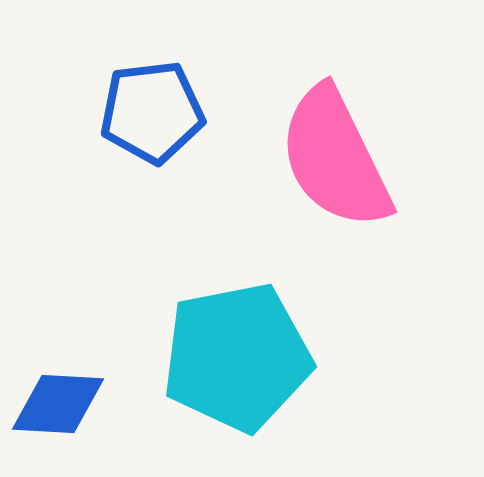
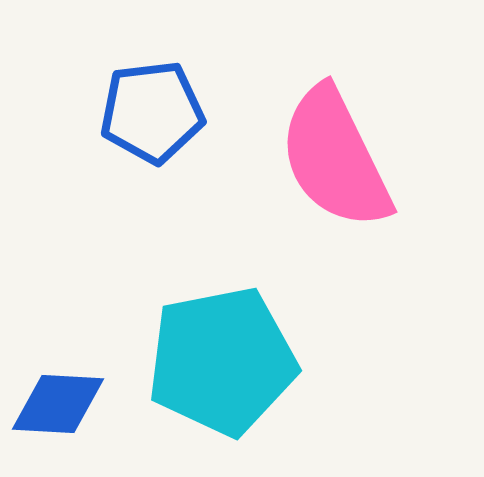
cyan pentagon: moved 15 px left, 4 px down
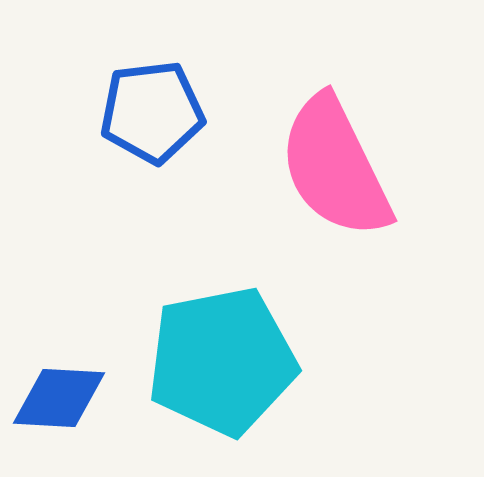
pink semicircle: moved 9 px down
blue diamond: moved 1 px right, 6 px up
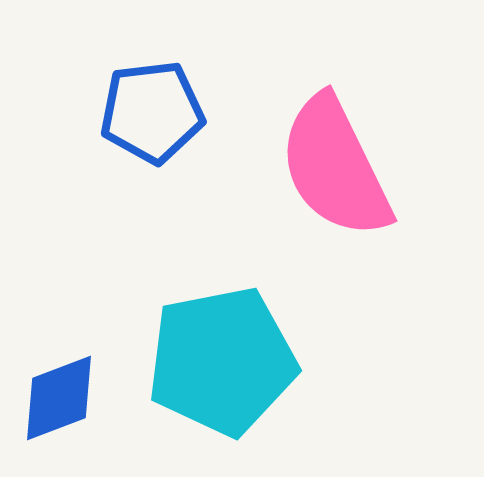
blue diamond: rotated 24 degrees counterclockwise
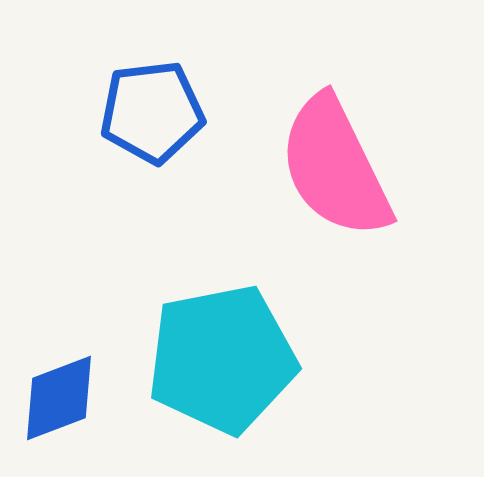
cyan pentagon: moved 2 px up
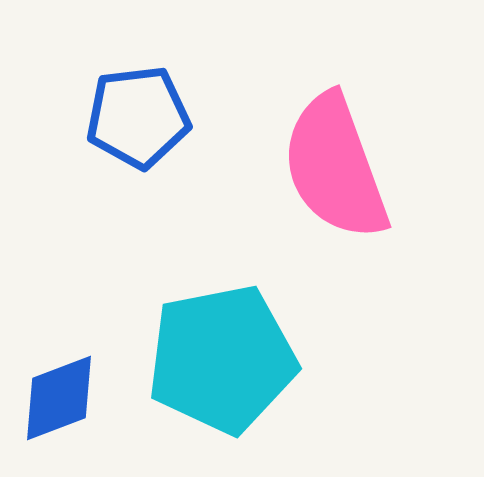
blue pentagon: moved 14 px left, 5 px down
pink semicircle: rotated 6 degrees clockwise
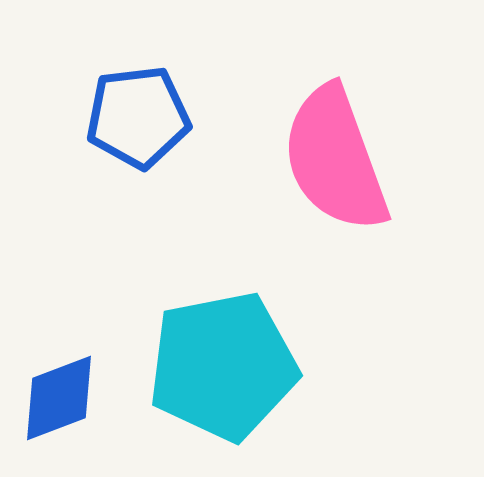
pink semicircle: moved 8 px up
cyan pentagon: moved 1 px right, 7 px down
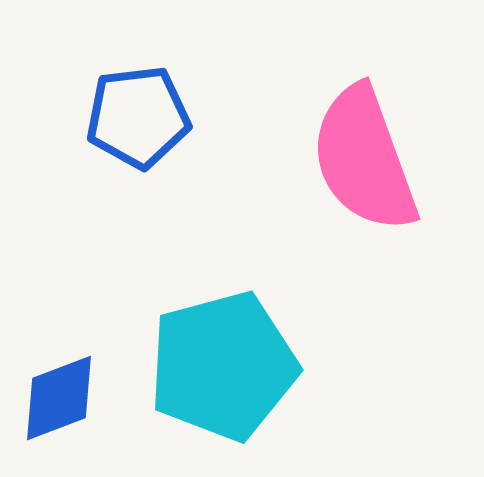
pink semicircle: moved 29 px right
cyan pentagon: rotated 4 degrees counterclockwise
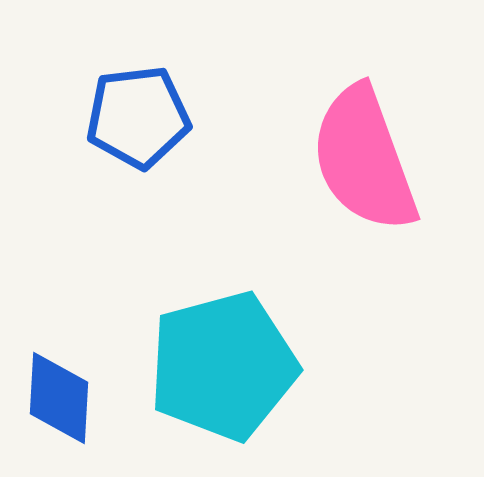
blue diamond: rotated 66 degrees counterclockwise
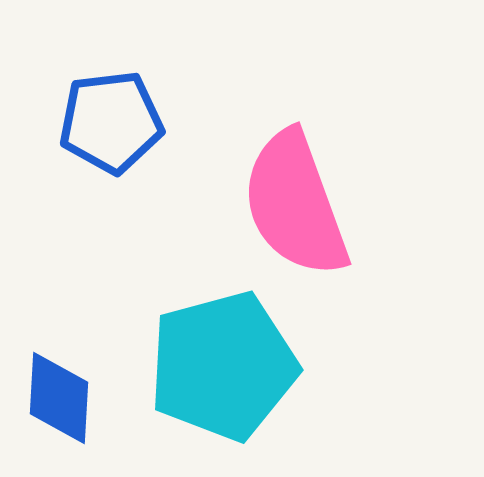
blue pentagon: moved 27 px left, 5 px down
pink semicircle: moved 69 px left, 45 px down
